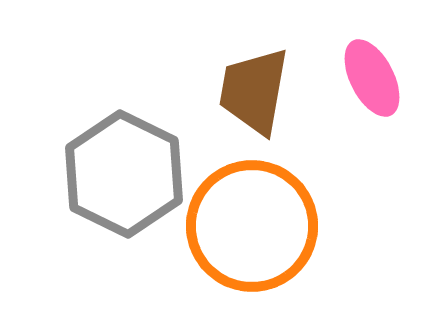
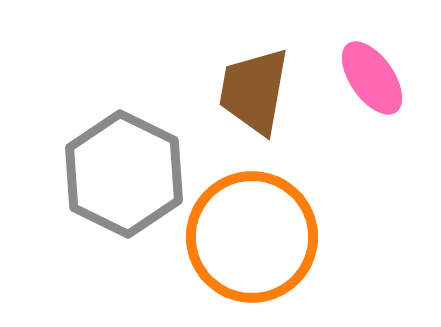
pink ellipse: rotated 8 degrees counterclockwise
orange circle: moved 11 px down
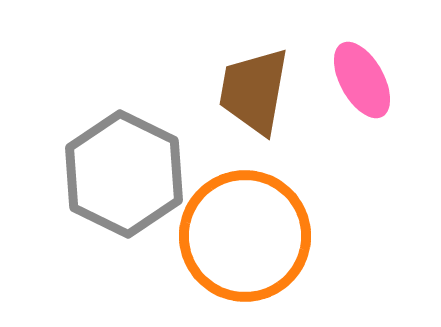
pink ellipse: moved 10 px left, 2 px down; rotated 6 degrees clockwise
orange circle: moved 7 px left, 1 px up
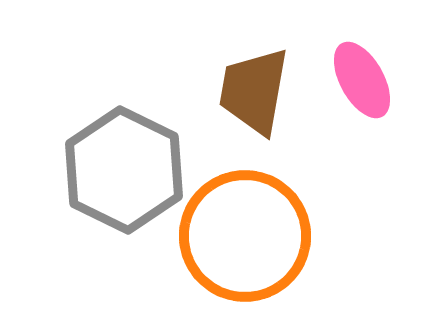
gray hexagon: moved 4 px up
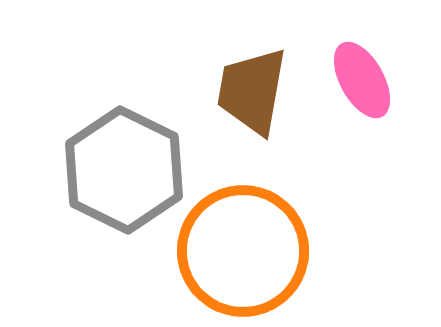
brown trapezoid: moved 2 px left
orange circle: moved 2 px left, 15 px down
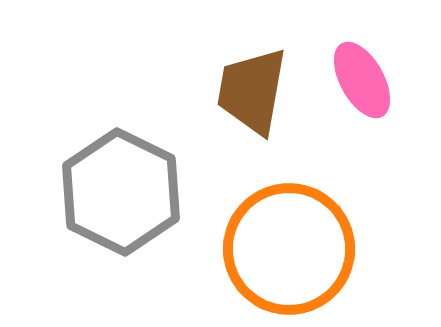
gray hexagon: moved 3 px left, 22 px down
orange circle: moved 46 px right, 2 px up
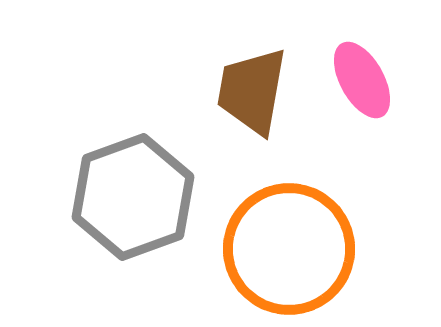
gray hexagon: moved 12 px right, 5 px down; rotated 14 degrees clockwise
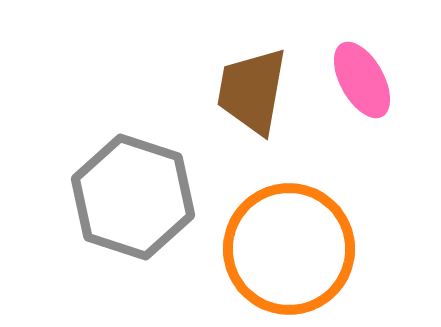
gray hexagon: rotated 22 degrees counterclockwise
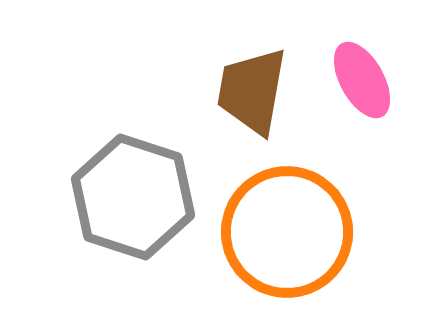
orange circle: moved 2 px left, 17 px up
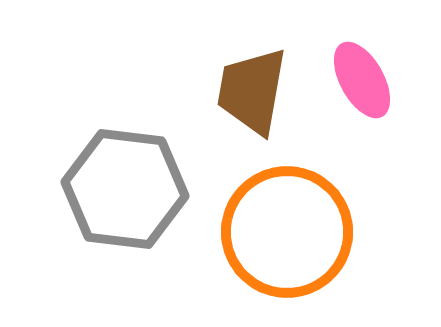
gray hexagon: moved 8 px left, 8 px up; rotated 11 degrees counterclockwise
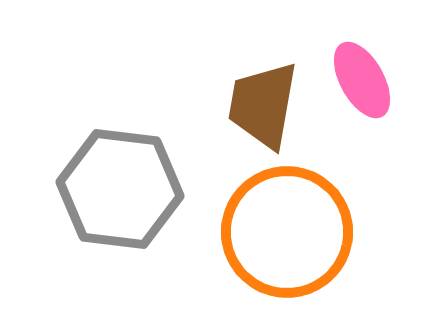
brown trapezoid: moved 11 px right, 14 px down
gray hexagon: moved 5 px left
